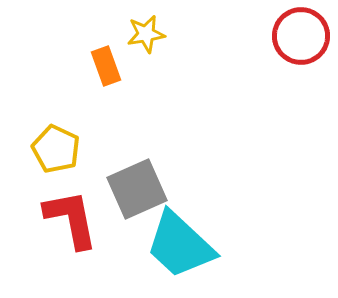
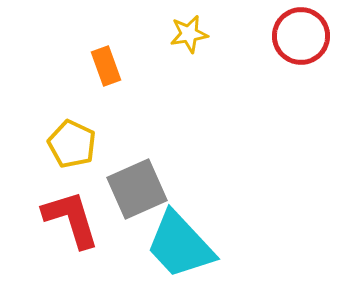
yellow star: moved 43 px right
yellow pentagon: moved 16 px right, 5 px up
red L-shape: rotated 6 degrees counterclockwise
cyan trapezoid: rotated 4 degrees clockwise
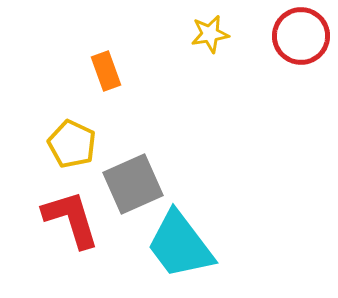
yellow star: moved 21 px right
orange rectangle: moved 5 px down
gray square: moved 4 px left, 5 px up
cyan trapezoid: rotated 6 degrees clockwise
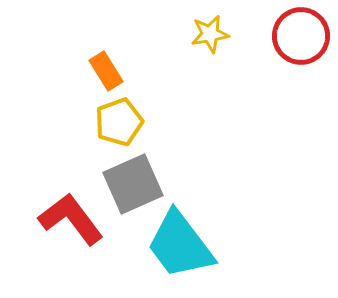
orange rectangle: rotated 12 degrees counterclockwise
yellow pentagon: moved 47 px right, 22 px up; rotated 27 degrees clockwise
red L-shape: rotated 20 degrees counterclockwise
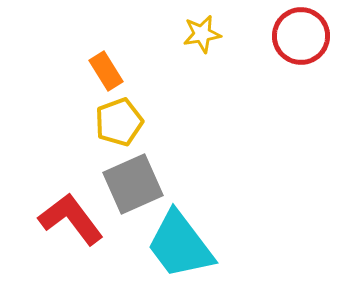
yellow star: moved 8 px left
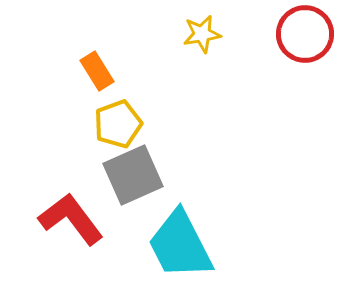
red circle: moved 4 px right, 2 px up
orange rectangle: moved 9 px left
yellow pentagon: moved 1 px left, 2 px down
gray square: moved 9 px up
cyan trapezoid: rotated 10 degrees clockwise
